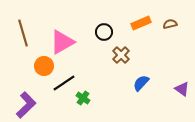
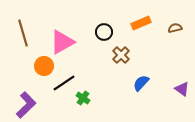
brown semicircle: moved 5 px right, 4 px down
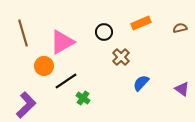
brown semicircle: moved 5 px right
brown cross: moved 2 px down
black line: moved 2 px right, 2 px up
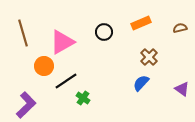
brown cross: moved 28 px right
